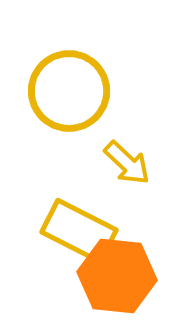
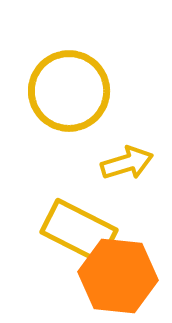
yellow arrow: rotated 60 degrees counterclockwise
orange hexagon: moved 1 px right
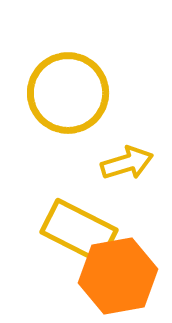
yellow circle: moved 1 px left, 2 px down
orange hexagon: rotated 16 degrees counterclockwise
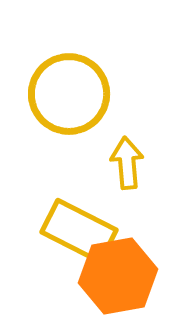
yellow circle: moved 1 px right, 1 px down
yellow arrow: rotated 78 degrees counterclockwise
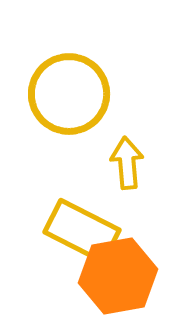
yellow rectangle: moved 3 px right
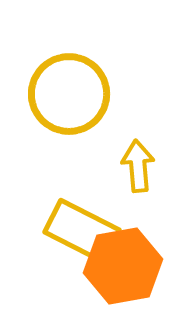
yellow arrow: moved 11 px right, 3 px down
orange hexagon: moved 5 px right, 10 px up
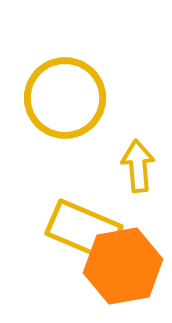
yellow circle: moved 4 px left, 4 px down
yellow rectangle: moved 2 px right, 1 px up; rotated 4 degrees counterclockwise
